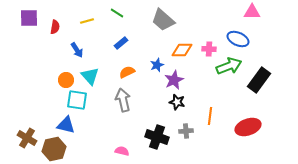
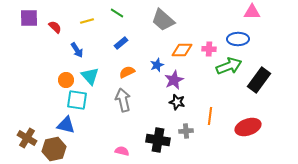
red semicircle: rotated 56 degrees counterclockwise
blue ellipse: rotated 25 degrees counterclockwise
black cross: moved 1 px right, 3 px down; rotated 10 degrees counterclockwise
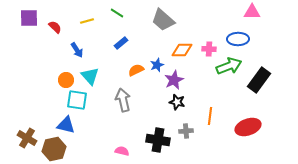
orange semicircle: moved 9 px right, 2 px up
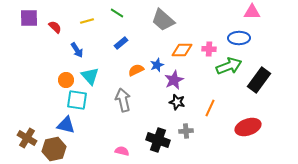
blue ellipse: moved 1 px right, 1 px up
orange line: moved 8 px up; rotated 18 degrees clockwise
black cross: rotated 10 degrees clockwise
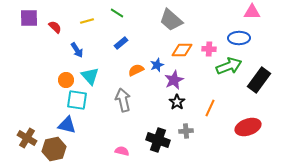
gray trapezoid: moved 8 px right
black star: rotated 21 degrees clockwise
blue triangle: moved 1 px right
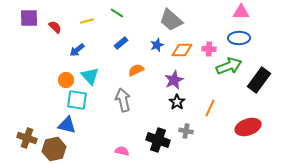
pink triangle: moved 11 px left
blue arrow: rotated 84 degrees clockwise
blue star: moved 20 px up
gray cross: rotated 16 degrees clockwise
brown cross: rotated 12 degrees counterclockwise
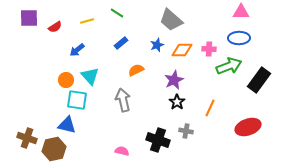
red semicircle: rotated 104 degrees clockwise
